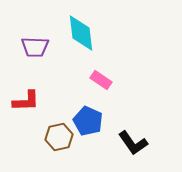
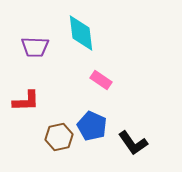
blue pentagon: moved 4 px right, 5 px down
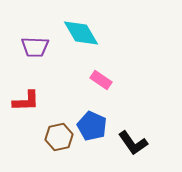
cyan diamond: rotated 24 degrees counterclockwise
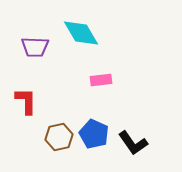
pink rectangle: rotated 40 degrees counterclockwise
red L-shape: rotated 88 degrees counterclockwise
blue pentagon: moved 2 px right, 8 px down
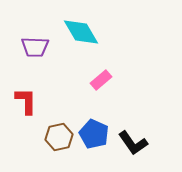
cyan diamond: moved 1 px up
pink rectangle: rotated 35 degrees counterclockwise
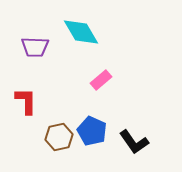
blue pentagon: moved 2 px left, 3 px up
black L-shape: moved 1 px right, 1 px up
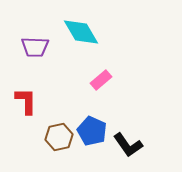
black L-shape: moved 6 px left, 3 px down
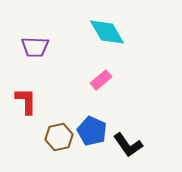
cyan diamond: moved 26 px right
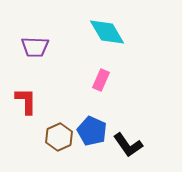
pink rectangle: rotated 25 degrees counterclockwise
brown hexagon: rotated 12 degrees counterclockwise
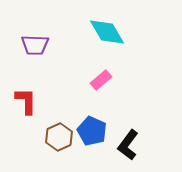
purple trapezoid: moved 2 px up
pink rectangle: rotated 25 degrees clockwise
black L-shape: rotated 72 degrees clockwise
